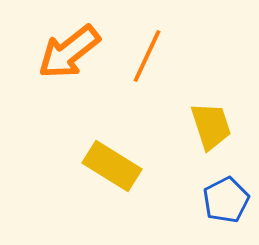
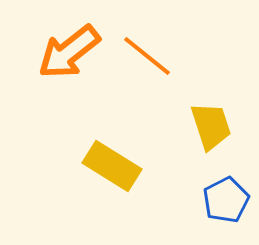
orange line: rotated 76 degrees counterclockwise
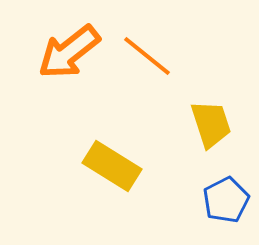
yellow trapezoid: moved 2 px up
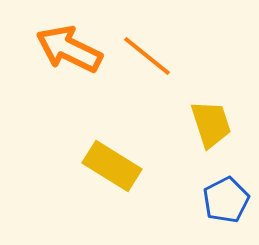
orange arrow: moved 3 px up; rotated 64 degrees clockwise
